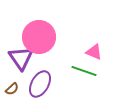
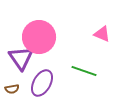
pink triangle: moved 8 px right, 18 px up
purple ellipse: moved 2 px right, 1 px up
brown semicircle: rotated 32 degrees clockwise
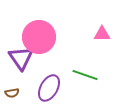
pink triangle: rotated 24 degrees counterclockwise
green line: moved 1 px right, 4 px down
purple ellipse: moved 7 px right, 5 px down
brown semicircle: moved 4 px down
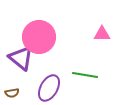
purple triangle: rotated 16 degrees counterclockwise
green line: rotated 10 degrees counterclockwise
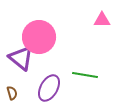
pink triangle: moved 14 px up
brown semicircle: rotated 96 degrees counterclockwise
